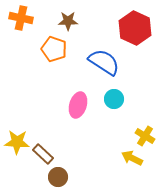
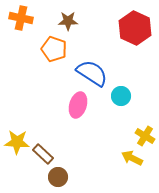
blue semicircle: moved 12 px left, 11 px down
cyan circle: moved 7 px right, 3 px up
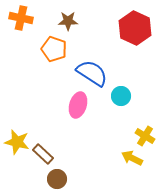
yellow star: rotated 10 degrees clockwise
brown circle: moved 1 px left, 2 px down
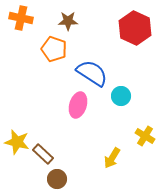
yellow arrow: moved 20 px left; rotated 85 degrees counterclockwise
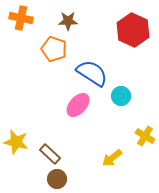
red hexagon: moved 2 px left, 2 px down
pink ellipse: rotated 25 degrees clockwise
yellow star: moved 1 px left
brown rectangle: moved 7 px right
yellow arrow: rotated 20 degrees clockwise
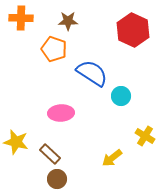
orange cross: rotated 10 degrees counterclockwise
pink ellipse: moved 17 px left, 8 px down; rotated 45 degrees clockwise
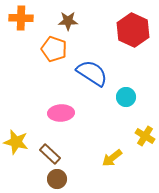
cyan circle: moved 5 px right, 1 px down
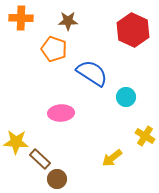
yellow star: rotated 10 degrees counterclockwise
brown rectangle: moved 10 px left, 5 px down
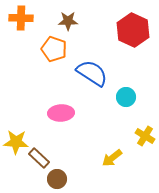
brown rectangle: moved 1 px left, 1 px up
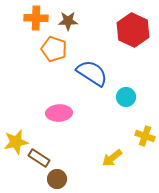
orange cross: moved 15 px right
pink ellipse: moved 2 px left
yellow cross: rotated 12 degrees counterclockwise
yellow star: rotated 15 degrees counterclockwise
brown rectangle: rotated 10 degrees counterclockwise
